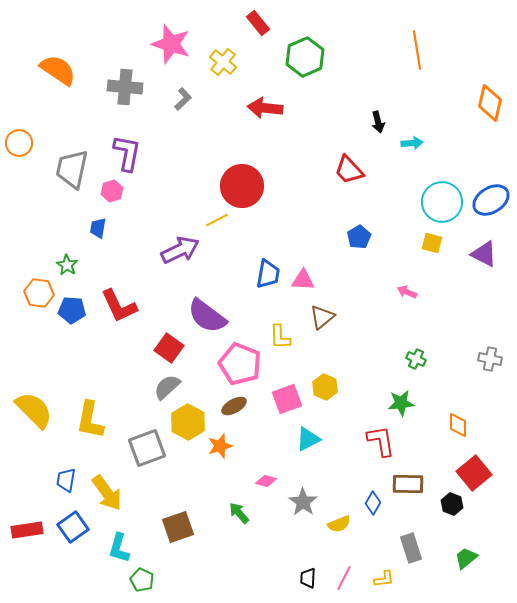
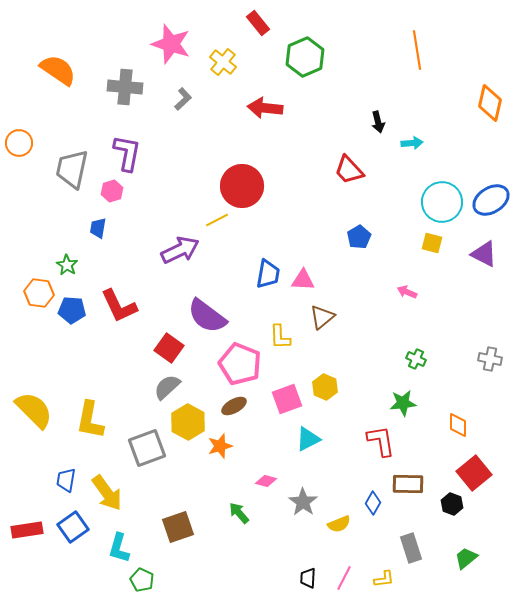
green star at (401, 403): moved 2 px right
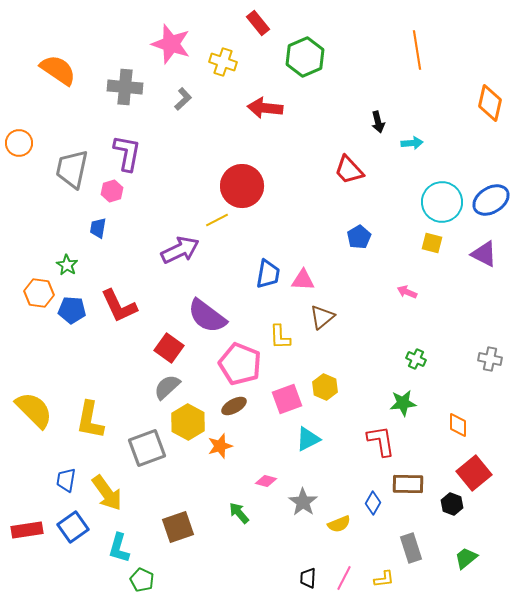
yellow cross at (223, 62): rotated 20 degrees counterclockwise
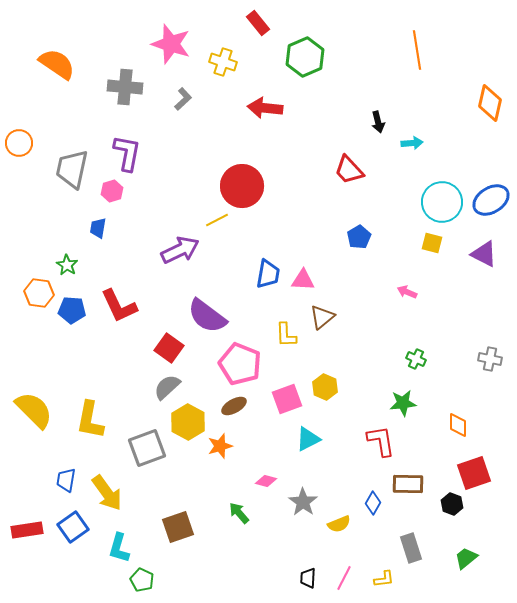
orange semicircle at (58, 70): moved 1 px left, 6 px up
yellow L-shape at (280, 337): moved 6 px right, 2 px up
red square at (474, 473): rotated 20 degrees clockwise
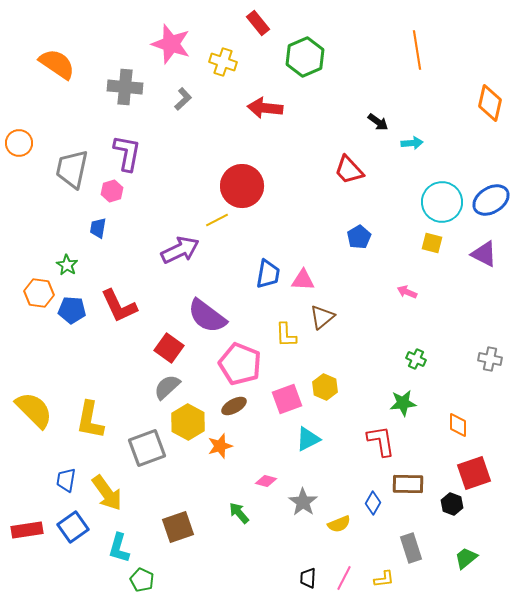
black arrow at (378, 122): rotated 40 degrees counterclockwise
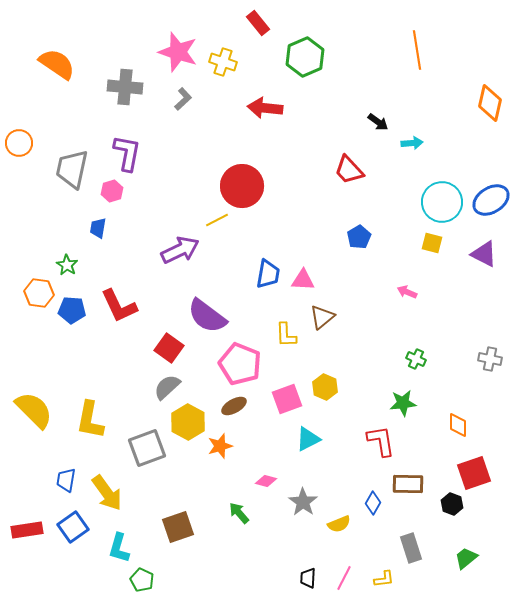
pink star at (171, 44): moved 7 px right, 8 px down
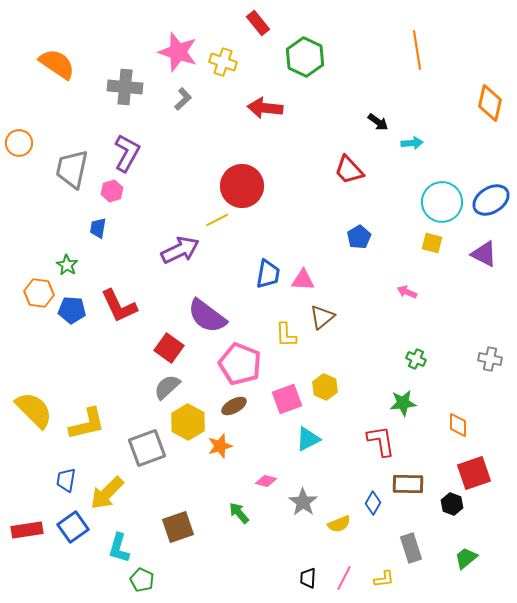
green hexagon at (305, 57): rotated 12 degrees counterclockwise
purple L-shape at (127, 153): rotated 18 degrees clockwise
yellow L-shape at (90, 420): moved 3 px left, 4 px down; rotated 114 degrees counterclockwise
yellow arrow at (107, 493): rotated 81 degrees clockwise
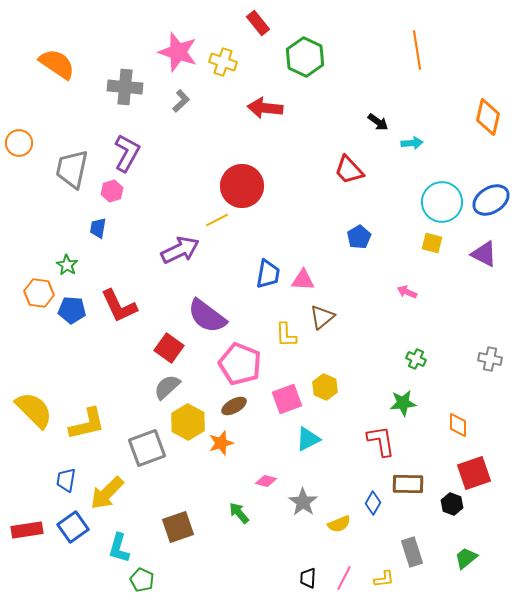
gray L-shape at (183, 99): moved 2 px left, 2 px down
orange diamond at (490, 103): moved 2 px left, 14 px down
orange star at (220, 446): moved 1 px right, 3 px up
gray rectangle at (411, 548): moved 1 px right, 4 px down
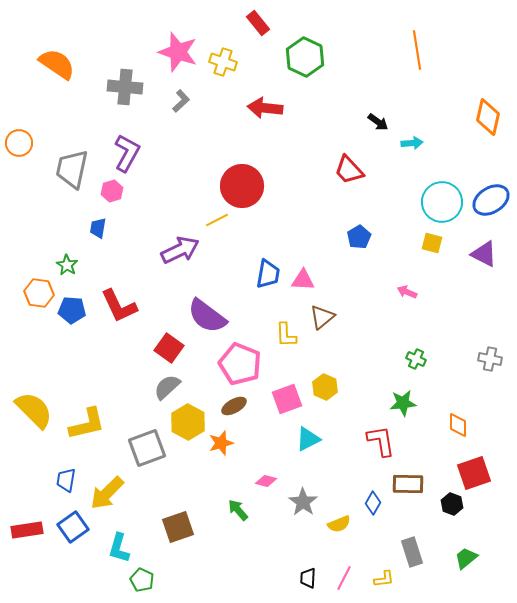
green arrow at (239, 513): moved 1 px left, 3 px up
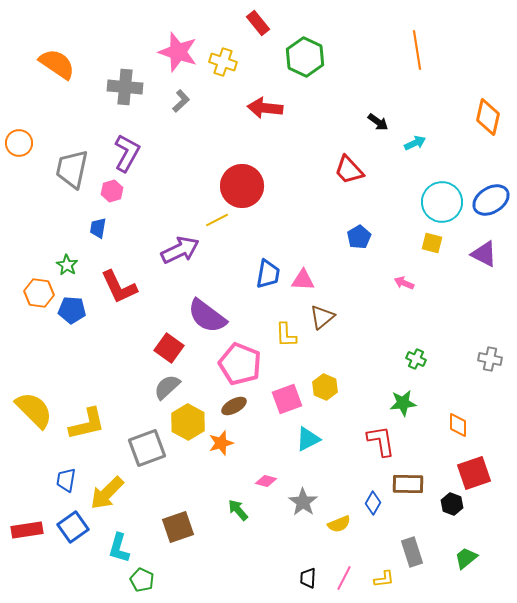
cyan arrow at (412, 143): moved 3 px right; rotated 20 degrees counterclockwise
pink arrow at (407, 292): moved 3 px left, 9 px up
red L-shape at (119, 306): moved 19 px up
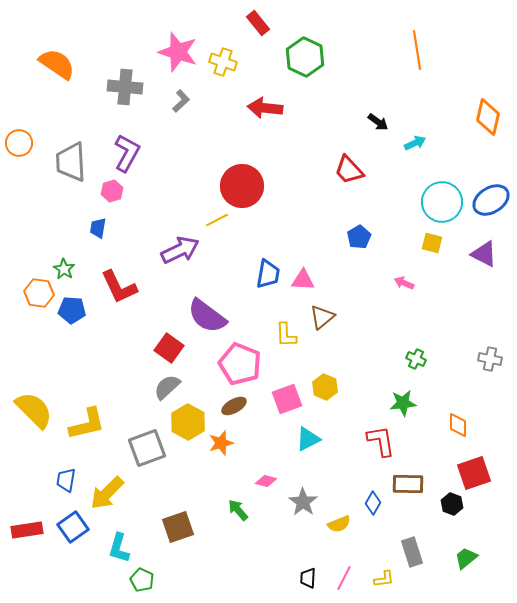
gray trapezoid at (72, 169): moved 1 px left, 7 px up; rotated 15 degrees counterclockwise
green star at (67, 265): moved 3 px left, 4 px down
